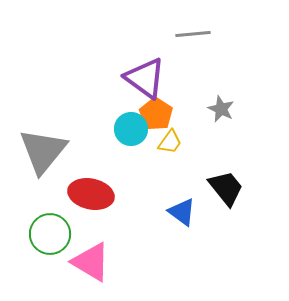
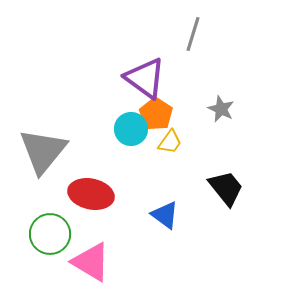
gray line: rotated 68 degrees counterclockwise
blue triangle: moved 17 px left, 3 px down
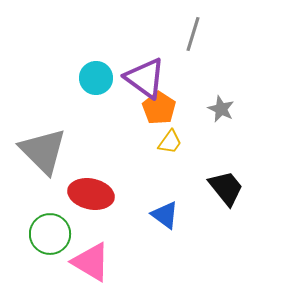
orange pentagon: moved 3 px right, 6 px up
cyan circle: moved 35 px left, 51 px up
gray triangle: rotated 24 degrees counterclockwise
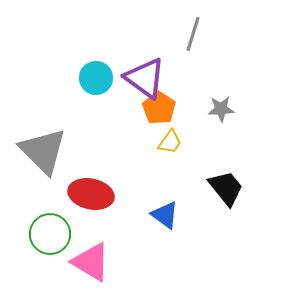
gray star: rotated 28 degrees counterclockwise
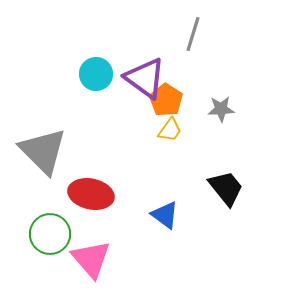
cyan circle: moved 4 px up
orange pentagon: moved 7 px right, 8 px up
yellow trapezoid: moved 12 px up
pink triangle: moved 3 px up; rotated 18 degrees clockwise
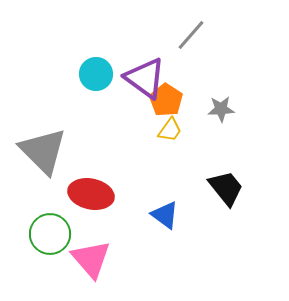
gray line: moved 2 px left, 1 px down; rotated 24 degrees clockwise
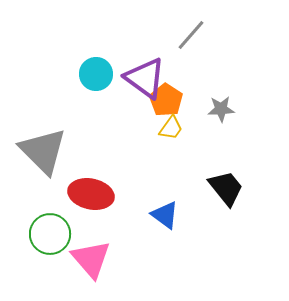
yellow trapezoid: moved 1 px right, 2 px up
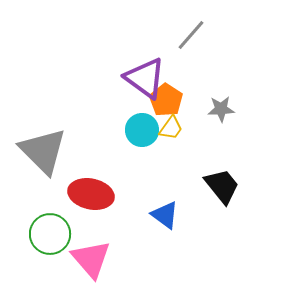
cyan circle: moved 46 px right, 56 px down
black trapezoid: moved 4 px left, 2 px up
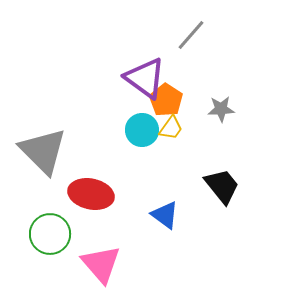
pink triangle: moved 10 px right, 5 px down
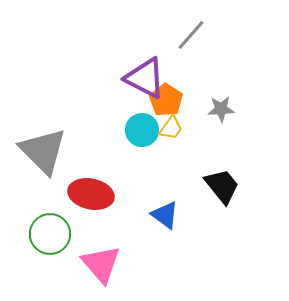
purple triangle: rotated 9 degrees counterclockwise
